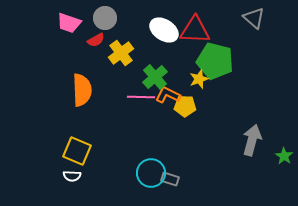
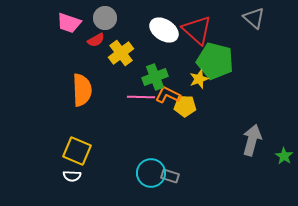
red triangle: moved 2 px right; rotated 40 degrees clockwise
green cross: rotated 20 degrees clockwise
gray rectangle: moved 3 px up
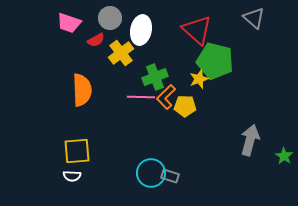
gray circle: moved 5 px right
white ellipse: moved 23 px left; rotated 68 degrees clockwise
orange L-shape: moved 2 px left, 2 px down; rotated 70 degrees counterclockwise
gray arrow: moved 2 px left
yellow square: rotated 28 degrees counterclockwise
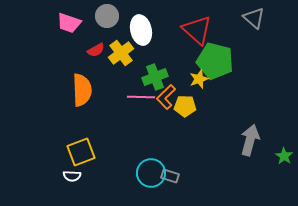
gray circle: moved 3 px left, 2 px up
white ellipse: rotated 24 degrees counterclockwise
red semicircle: moved 10 px down
yellow square: moved 4 px right, 1 px down; rotated 16 degrees counterclockwise
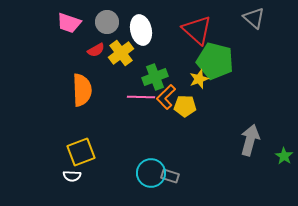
gray circle: moved 6 px down
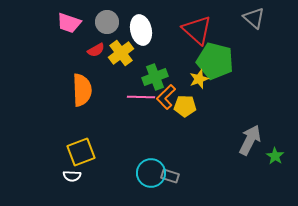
gray arrow: rotated 12 degrees clockwise
green star: moved 9 px left
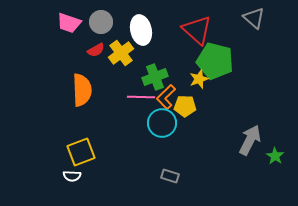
gray circle: moved 6 px left
cyan circle: moved 11 px right, 50 px up
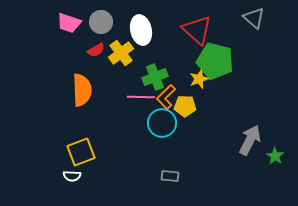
gray rectangle: rotated 12 degrees counterclockwise
